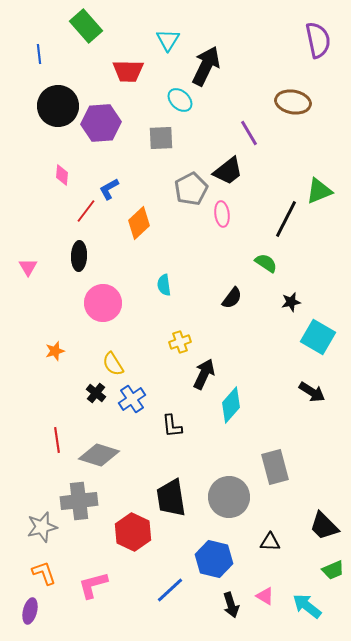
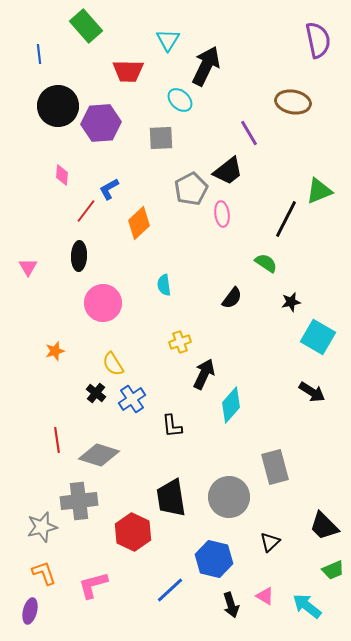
black triangle at (270, 542): rotated 45 degrees counterclockwise
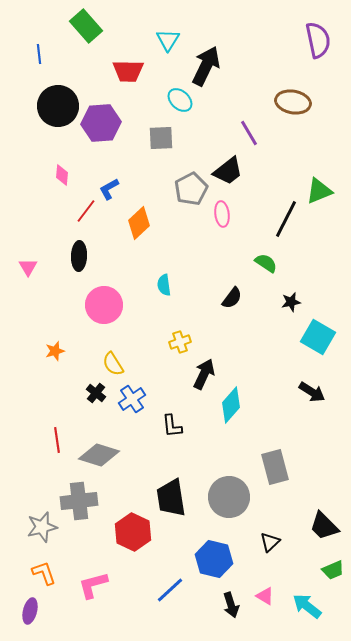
pink circle at (103, 303): moved 1 px right, 2 px down
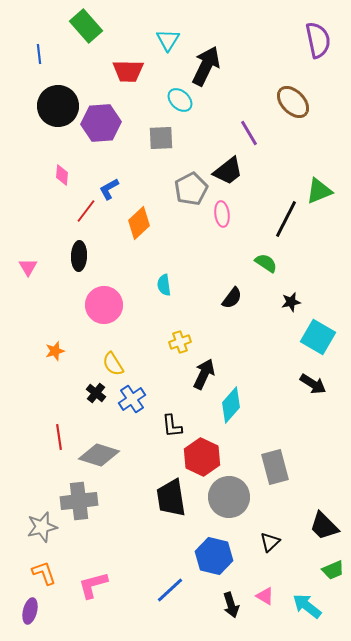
brown ellipse at (293, 102): rotated 36 degrees clockwise
black arrow at (312, 392): moved 1 px right, 8 px up
red line at (57, 440): moved 2 px right, 3 px up
red hexagon at (133, 532): moved 69 px right, 75 px up
blue hexagon at (214, 559): moved 3 px up
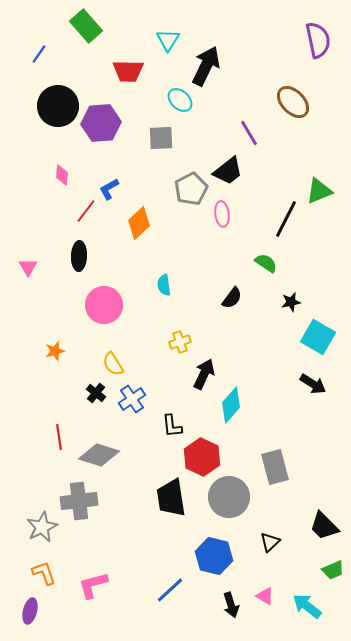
blue line at (39, 54): rotated 42 degrees clockwise
gray star at (42, 527): rotated 12 degrees counterclockwise
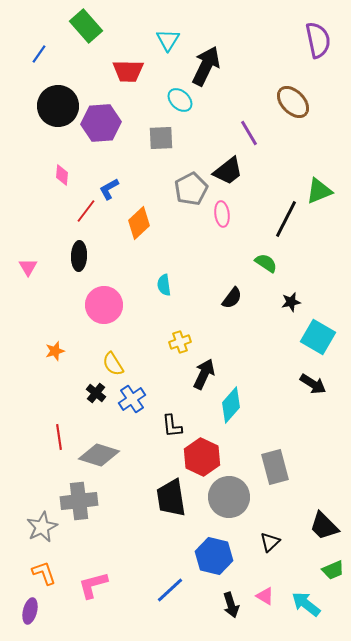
cyan arrow at (307, 606): moved 1 px left, 2 px up
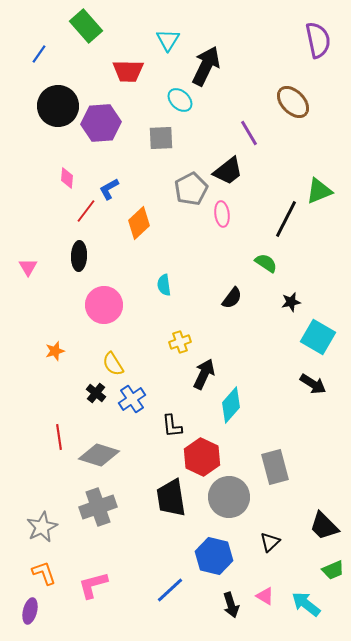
pink diamond at (62, 175): moved 5 px right, 3 px down
gray cross at (79, 501): moved 19 px right, 6 px down; rotated 12 degrees counterclockwise
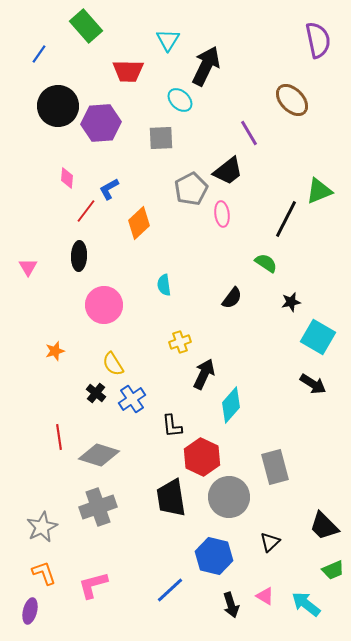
brown ellipse at (293, 102): moved 1 px left, 2 px up
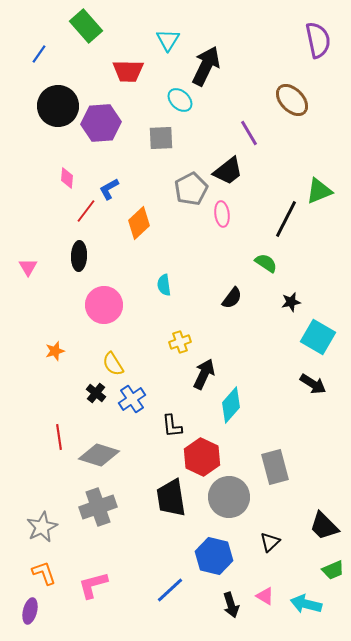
cyan arrow at (306, 604): rotated 24 degrees counterclockwise
